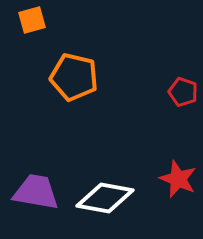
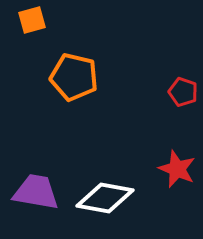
red star: moved 1 px left, 10 px up
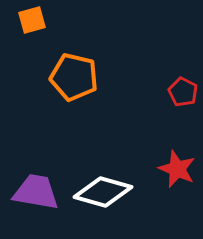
red pentagon: rotated 8 degrees clockwise
white diamond: moved 2 px left, 6 px up; rotated 6 degrees clockwise
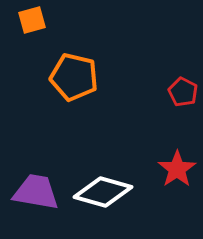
red star: rotated 15 degrees clockwise
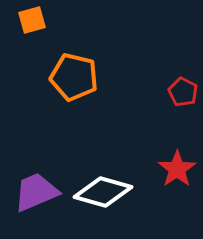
purple trapezoid: rotated 33 degrees counterclockwise
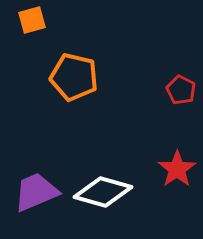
red pentagon: moved 2 px left, 2 px up
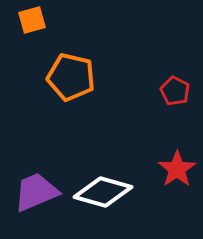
orange pentagon: moved 3 px left
red pentagon: moved 6 px left, 1 px down
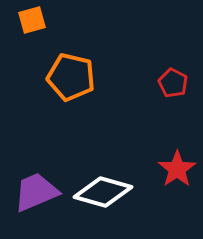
red pentagon: moved 2 px left, 8 px up
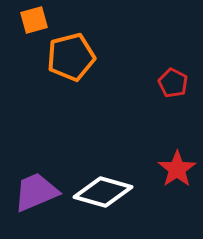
orange square: moved 2 px right
orange pentagon: moved 20 px up; rotated 27 degrees counterclockwise
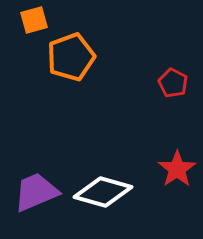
orange pentagon: rotated 6 degrees counterclockwise
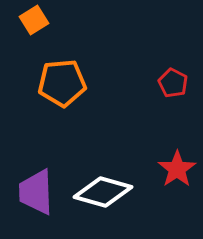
orange square: rotated 16 degrees counterclockwise
orange pentagon: moved 9 px left, 26 px down; rotated 15 degrees clockwise
purple trapezoid: rotated 69 degrees counterclockwise
